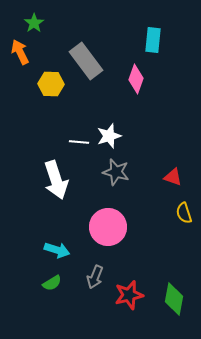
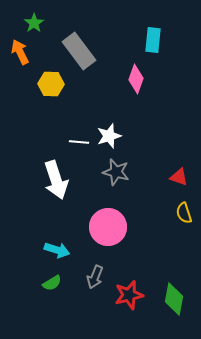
gray rectangle: moved 7 px left, 10 px up
red triangle: moved 6 px right
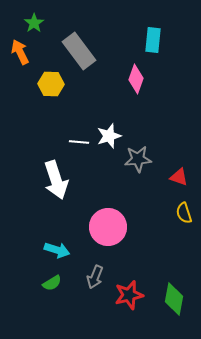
gray star: moved 22 px right, 13 px up; rotated 20 degrees counterclockwise
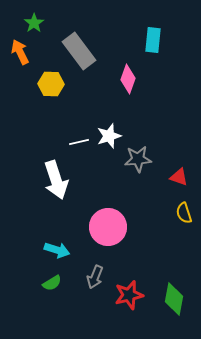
pink diamond: moved 8 px left
white line: rotated 18 degrees counterclockwise
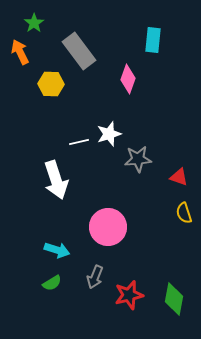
white star: moved 2 px up
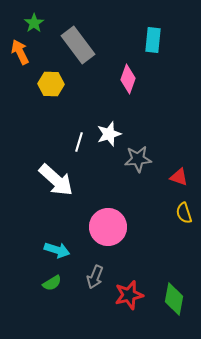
gray rectangle: moved 1 px left, 6 px up
white line: rotated 60 degrees counterclockwise
white arrow: rotated 30 degrees counterclockwise
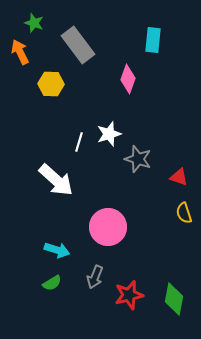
green star: rotated 18 degrees counterclockwise
gray star: rotated 24 degrees clockwise
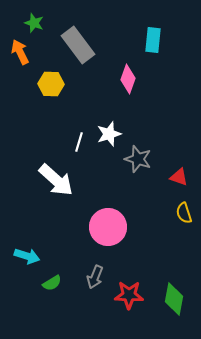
cyan arrow: moved 30 px left, 6 px down
red star: rotated 16 degrees clockwise
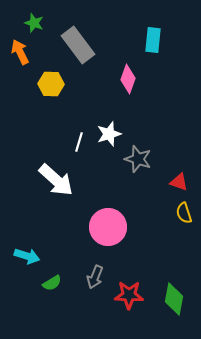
red triangle: moved 5 px down
